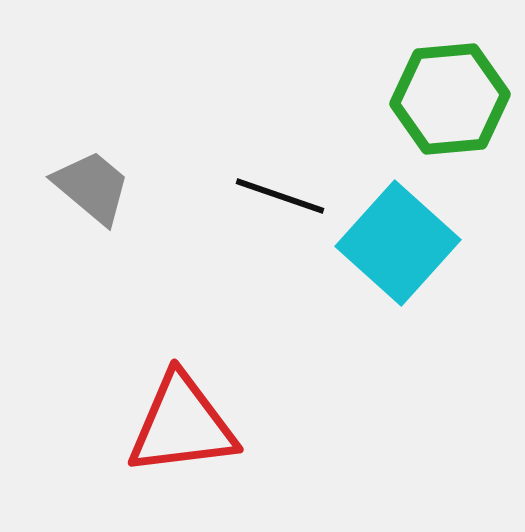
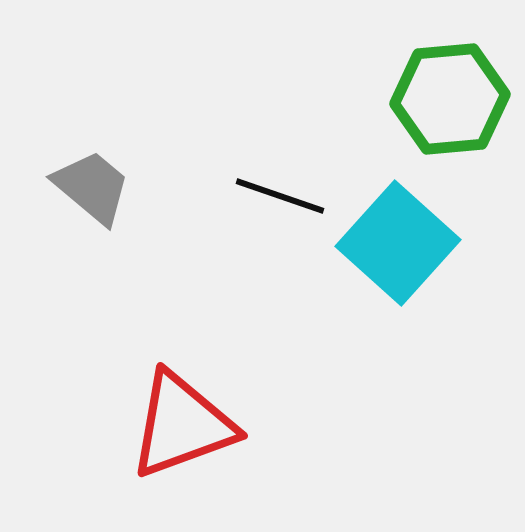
red triangle: rotated 13 degrees counterclockwise
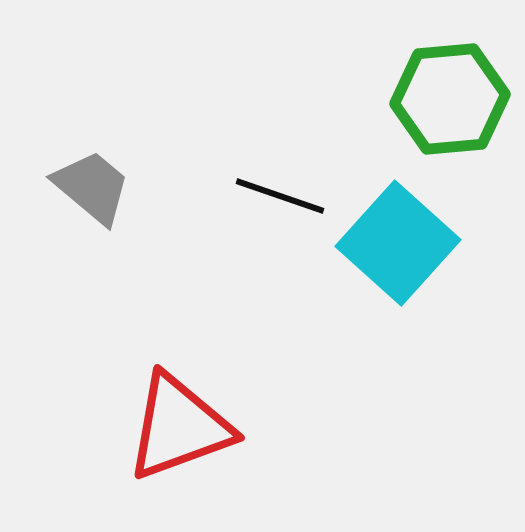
red triangle: moved 3 px left, 2 px down
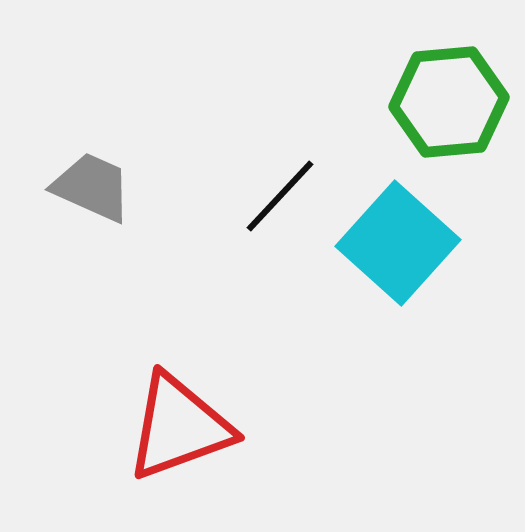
green hexagon: moved 1 px left, 3 px down
gray trapezoid: rotated 16 degrees counterclockwise
black line: rotated 66 degrees counterclockwise
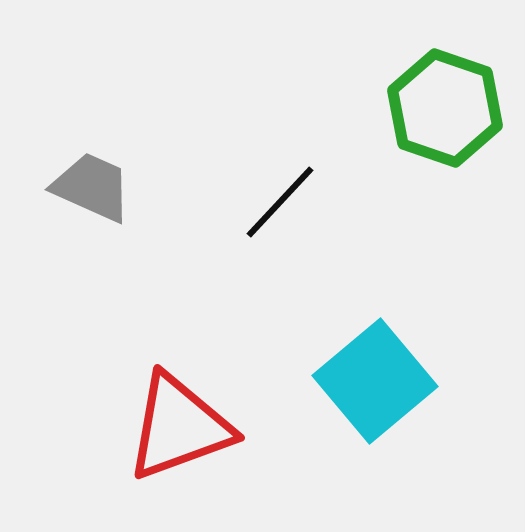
green hexagon: moved 4 px left, 6 px down; rotated 24 degrees clockwise
black line: moved 6 px down
cyan square: moved 23 px left, 138 px down; rotated 8 degrees clockwise
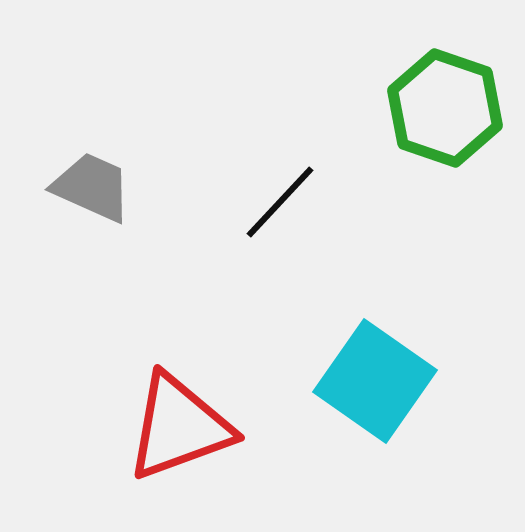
cyan square: rotated 15 degrees counterclockwise
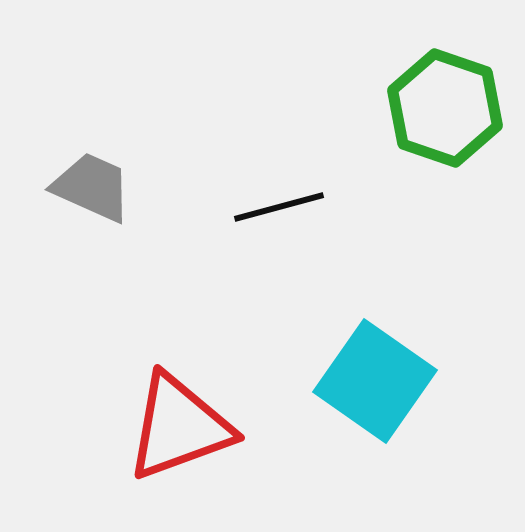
black line: moved 1 px left, 5 px down; rotated 32 degrees clockwise
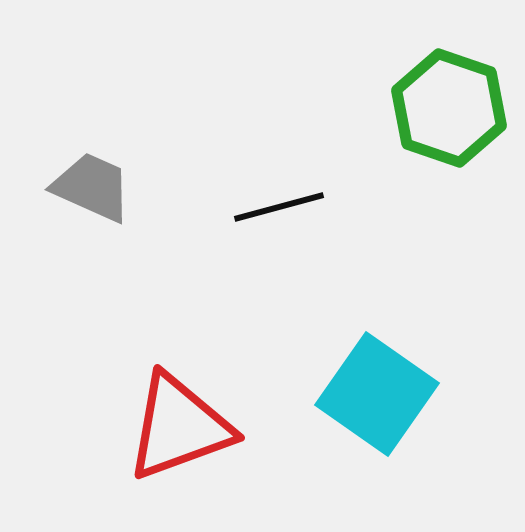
green hexagon: moved 4 px right
cyan square: moved 2 px right, 13 px down
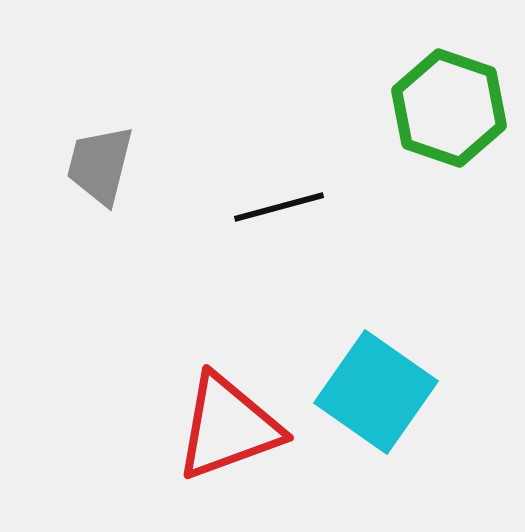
gray trapezoid: moved 8 px right, 22 px up; rotated 100 degrees counterclockwise
cyan square: moved 1 px left, 2 px up
red triangle: moved 49 px right
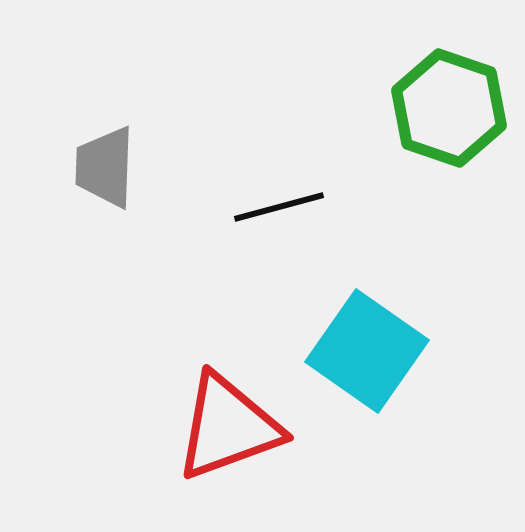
gray trapezoid: moved 5 px right, 2 px down; rotated 12 degrees counterclockwise
cyan square: moved 9 px left, 41 px up
